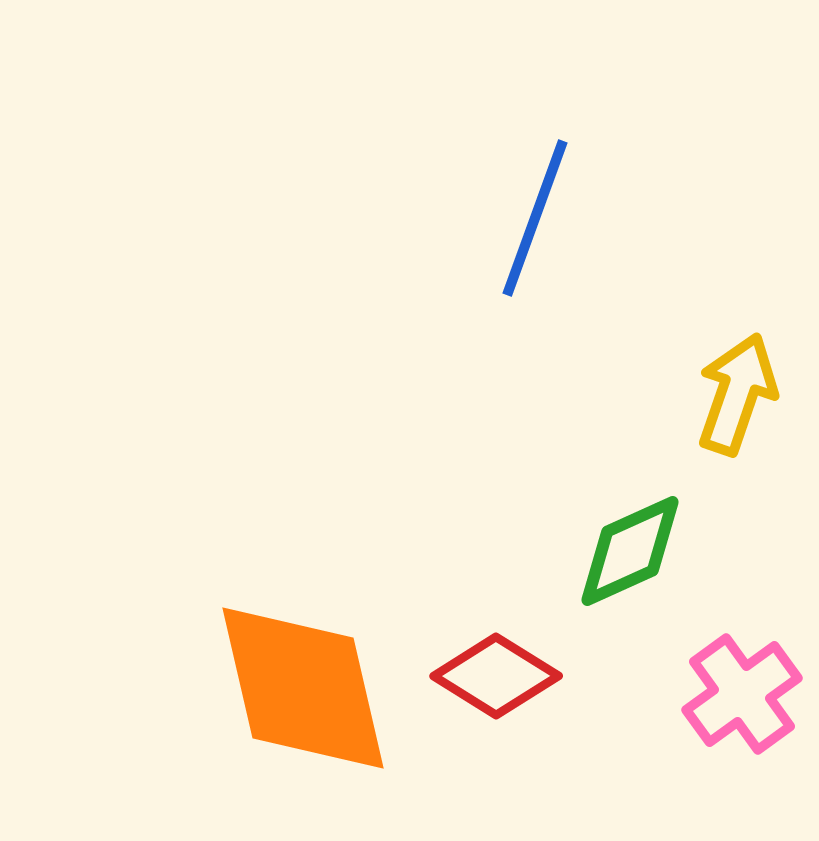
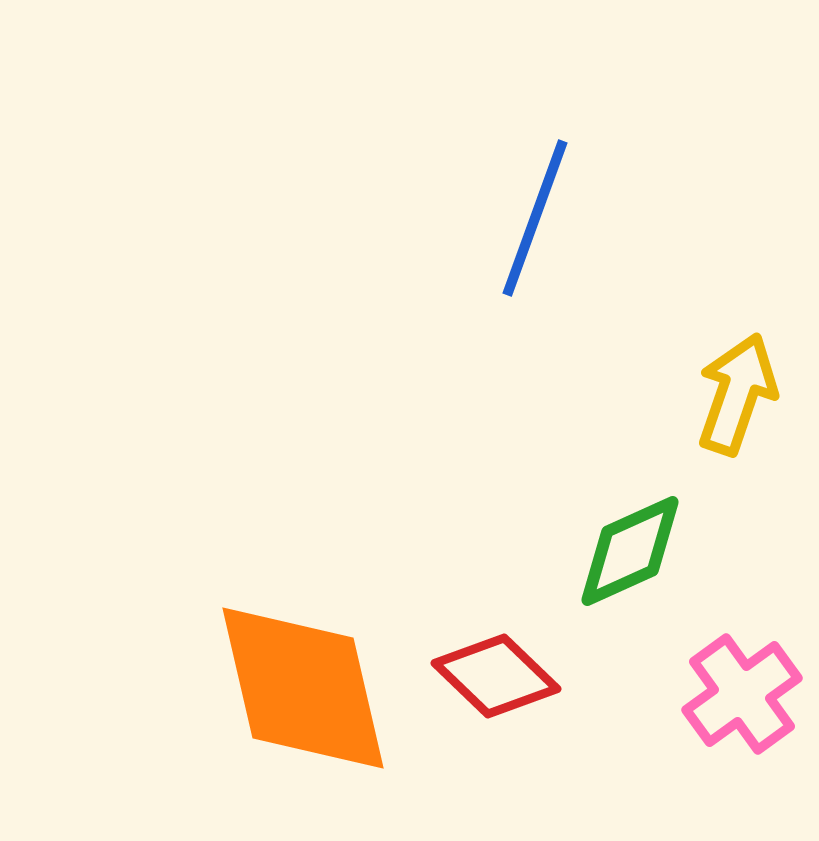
red diamond: rotated 12 degrees clockwise
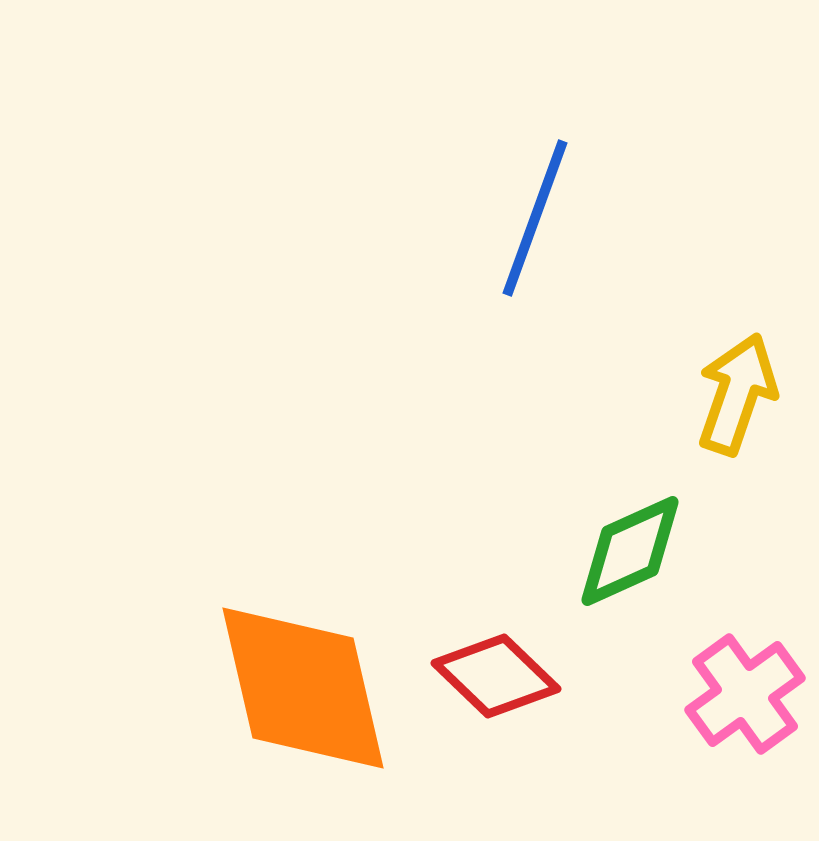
pink cross: moved 3 px right
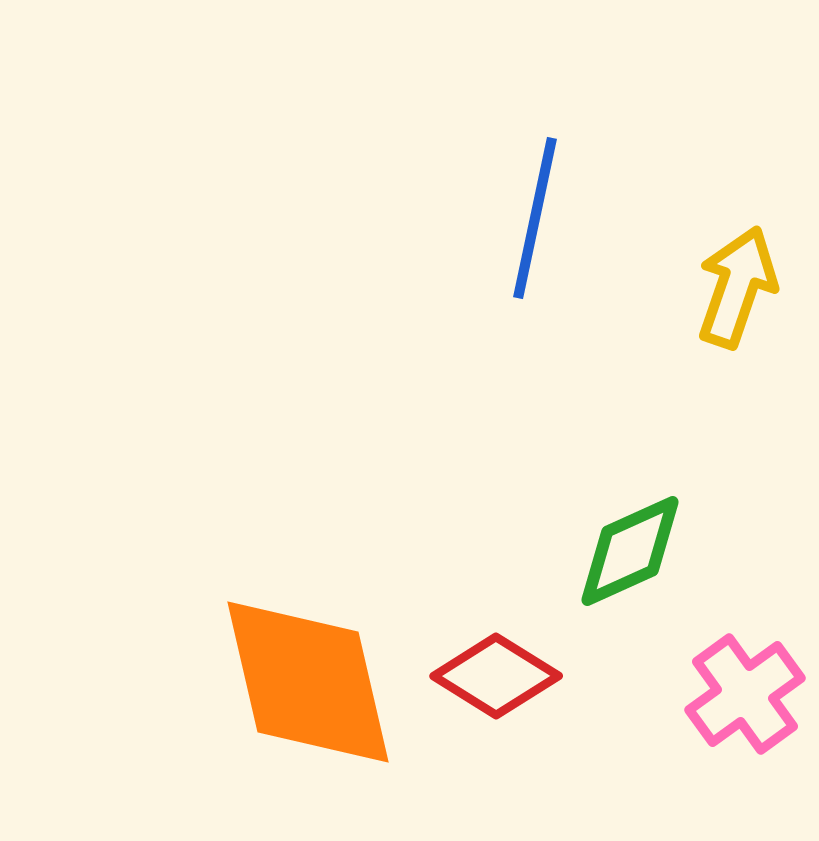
blue line: rotated 8 degrees counterclockwise
yellow arrow: moved 107 px up
red diamond: rotated 12 degrees counterclockwise
orange diamond: moved 5 px right, 6 px up
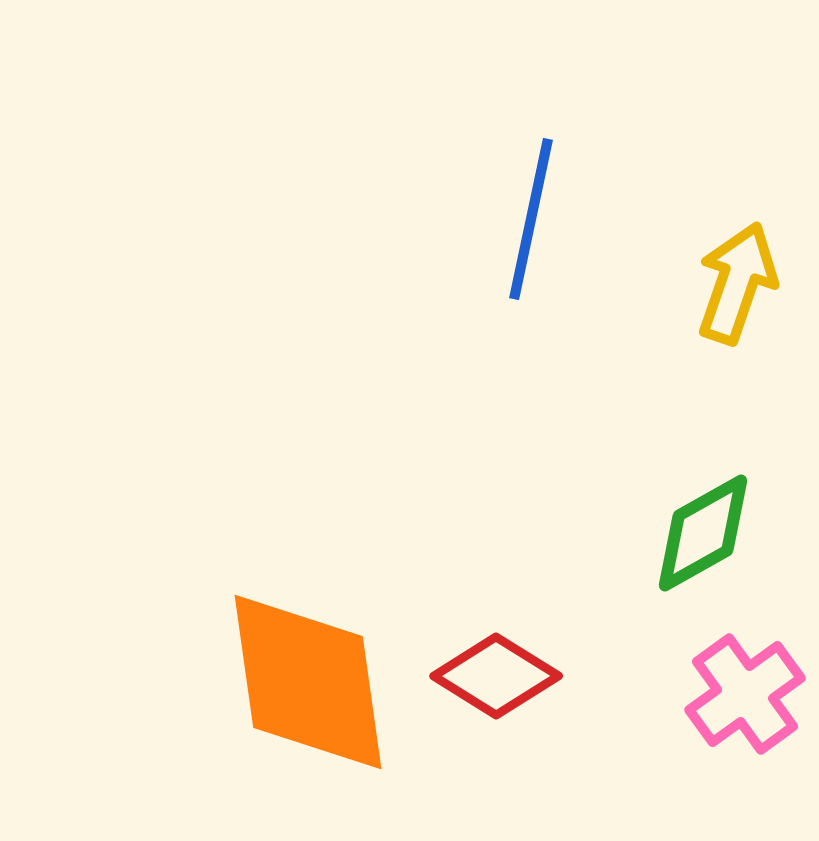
blue line: moved 4 px left, 1 px down
yellow arrow: moved 4 px up
green diamond: moved 73 px right, 18 px up; rotated 5 degrees counterclockwise
orange diamond: rotated 5 degrees clockwise
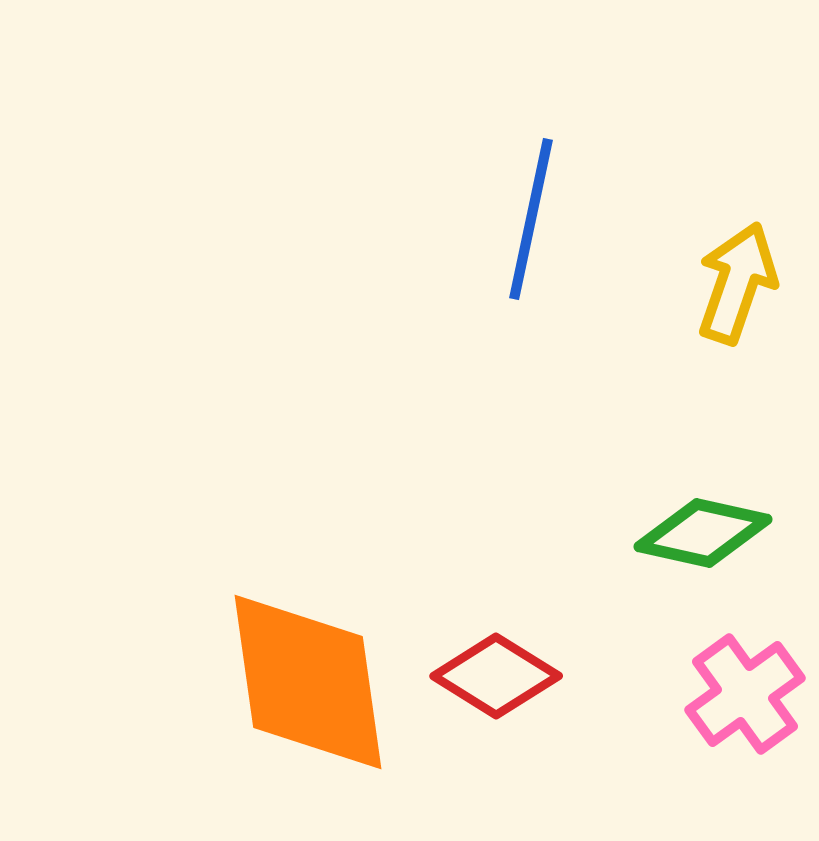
green diamond: rotated 42 degrees clockwise
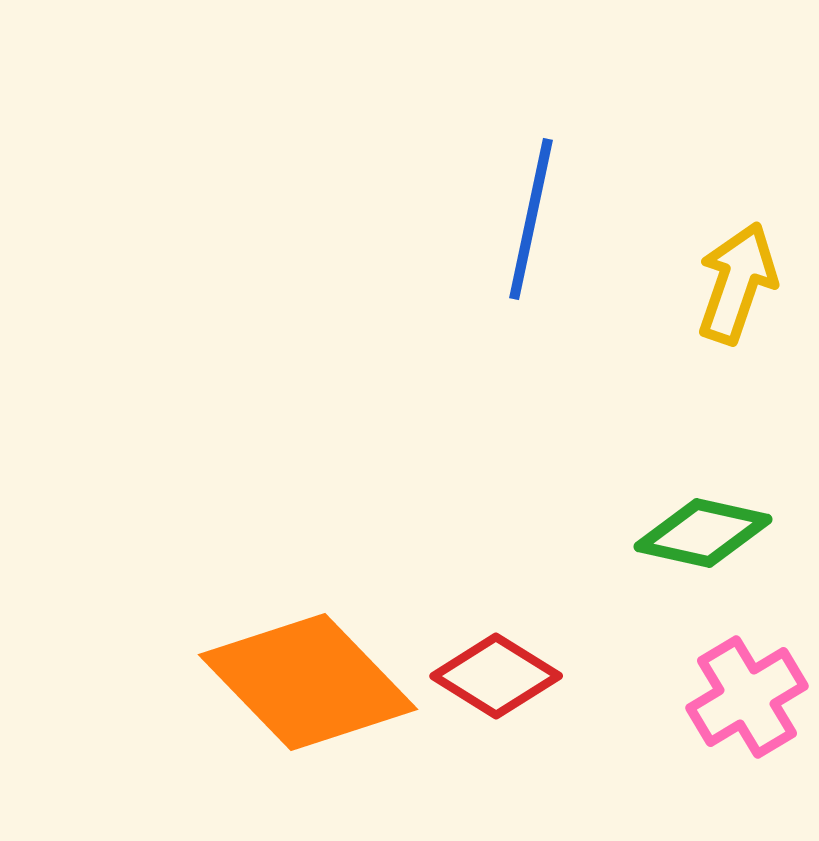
orange diamond: rotated 36 degrees counterclockwise
pink cross: moved 2 px right, 3 px down; rotated 5 degrees clockwise
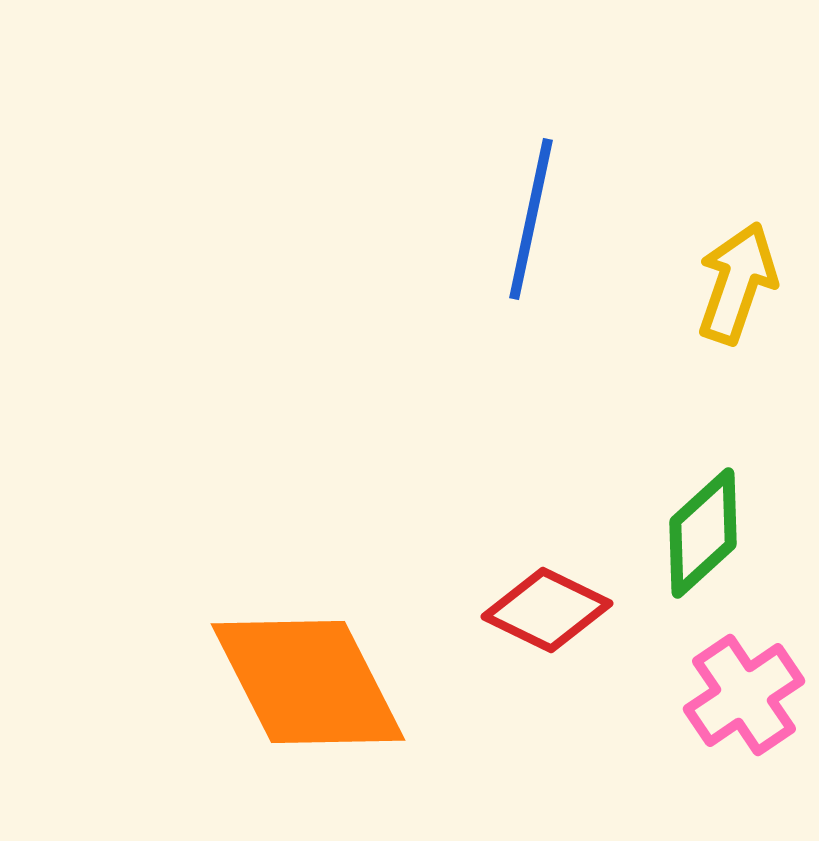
green diamond: rotated 55 degrees counterclockwise
red diamond: moved 51 px right, 66 px up; rotated 6 degrees counterclockwise
orange diamond: rotated 17 degrees clockwise
pink cross: moved 3 px left, 2 px up; rotated 3 degrees counterclockwise
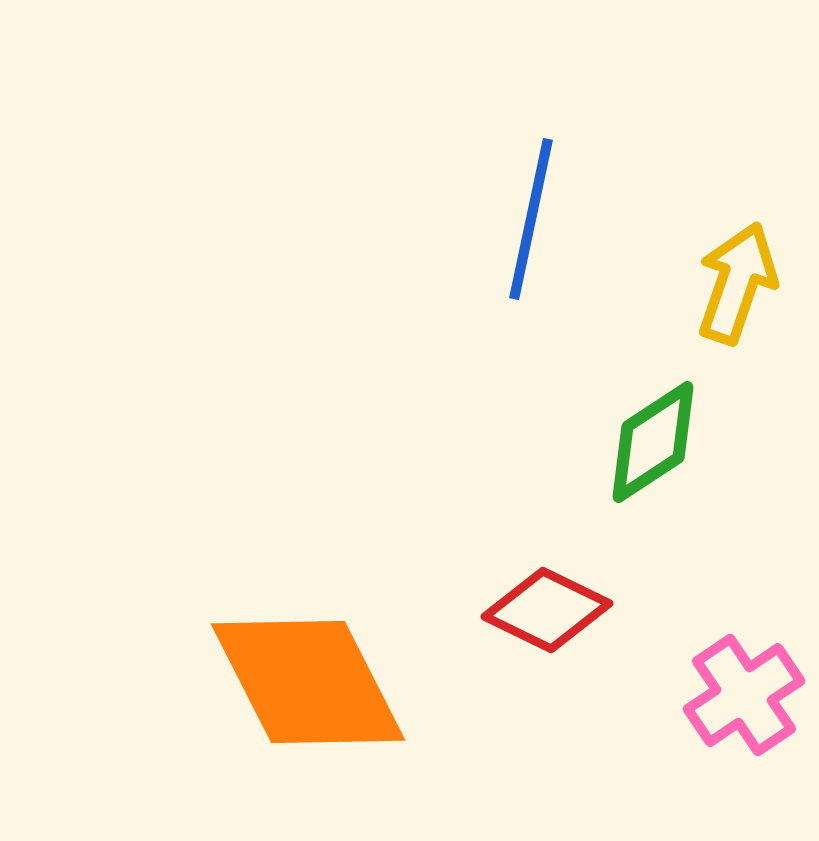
green diamond: moved 50 px left, 91 px up; rotated 9 degrees clockwise
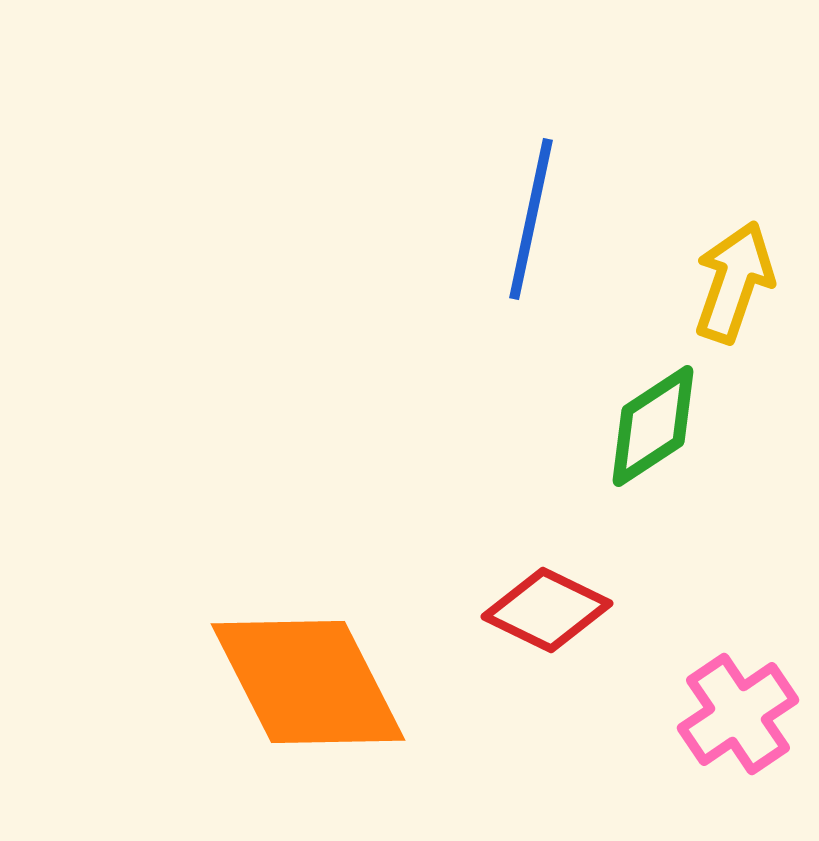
yellow arrow: moved 3 px left, 1 px up
green diamond: moved 16 px up
pink cross: moved 6 px left, 19 px down
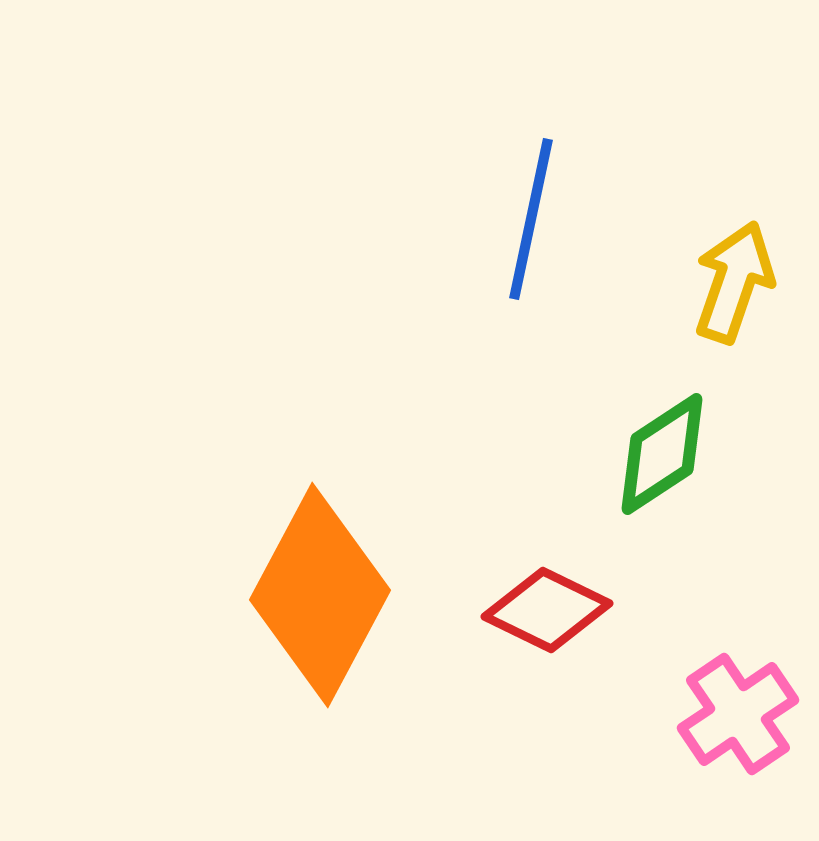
green diamond: moved 9 px right, 28 px down
orange diamond: moved 12 px right, 87 px up; rotated 55 degrees clockwise
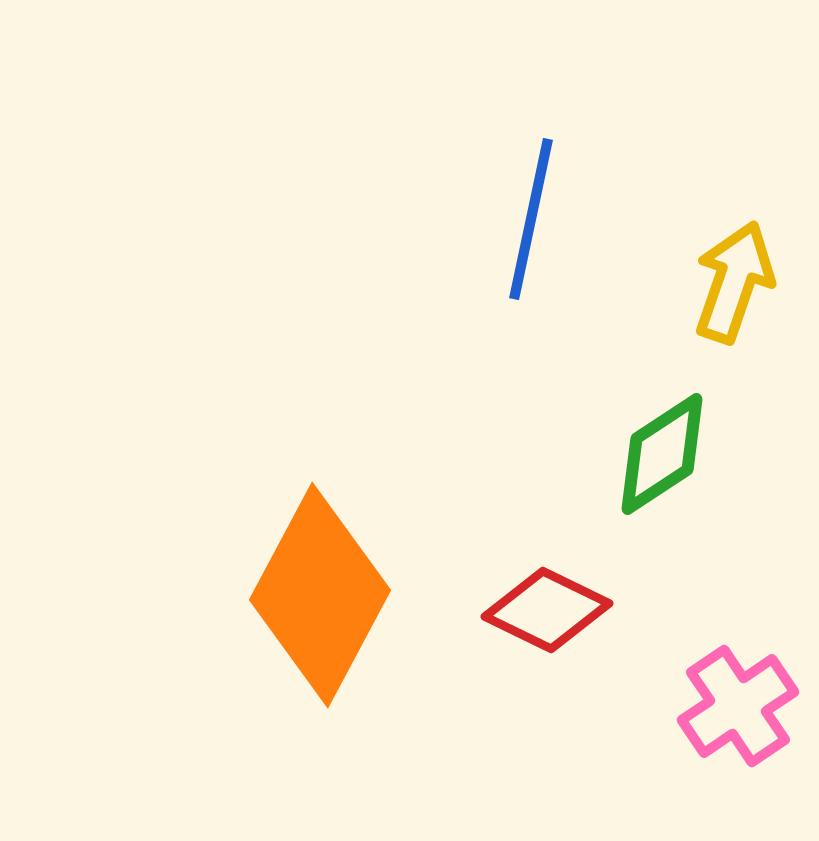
pink cross: moved 8 px up
